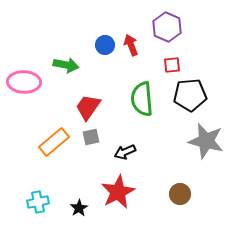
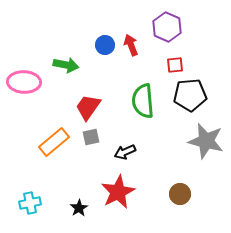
red square: moved 3 px right
green semicircle: moved 1 px right, 2 px down
cyan cross: moved 8 px left, 1 px down
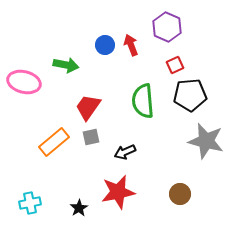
red square: rotated 18 degrees counterclockwise
pink ellipse: rotated 12 degrees clockwise
red star: rotated 16 degrees clockwise
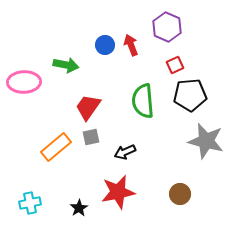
pink ellipse: rotated 16 degrees counterclockwise
orange rectangle: moved 2 px right, 5 px down
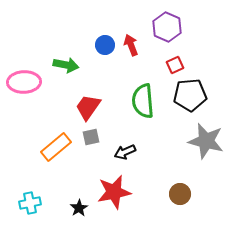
red star: moved 4 px left
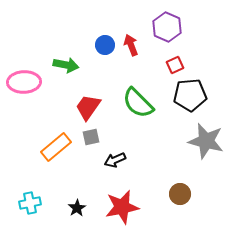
green semicircle: moved 5 px left, 2 px down; rotated 40 degrees counterclockwise
black arrow: moved 10 px left, 8 px down
red star: moved 8 px right, 15 px down
black star: moved 2 px left
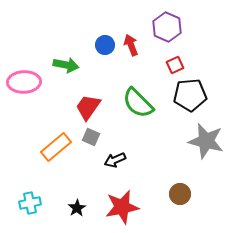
gray square: rotated 36 degrees clockwise
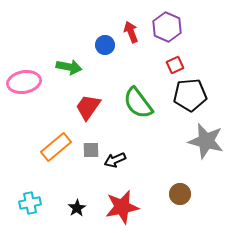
red arrow: moved 13 px up
green arrow: moved 3 px right, 2 px down
pink ellipse: rotated 8 degrees counterclockwise
green semicircle: rotated 8 degrees clockwise
gray square: moved 13 px down; rotated 24 degrees counterclockwise
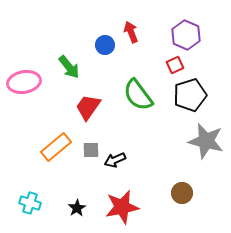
purple hexagon: moved 19 px right, 8 px down
green arrow: rotated 40 degrees clockwise
black pentagon: rotated 12 degrees counterclockwise
green semicircle: moved 8 px up
brown circle: moved 2 px right, 1 px up
cyan cross: rotated 30 degrees clockwise
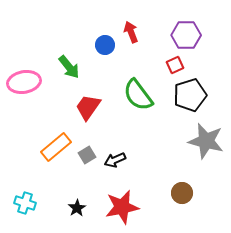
purple hexagon: rotated 24 degrees counterclockwise
gray square: moved 4 px left, 5 px down; rotated 30 degrees counterclockwise
cyan cross: moved 5 px left
